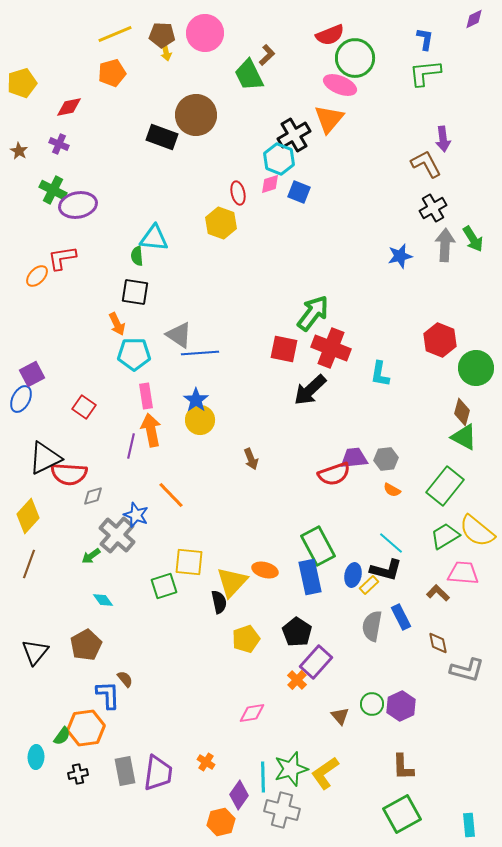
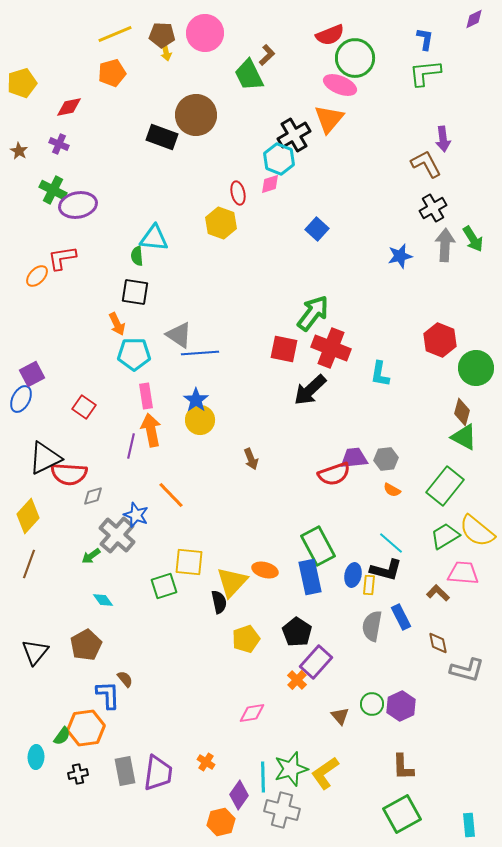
blue square at (299, 192): moved 18 px right, 37 px down; rotated 20 degrees clockwise
yellow rectangle at (369, 585): rotated 42 degrees counterclockwise
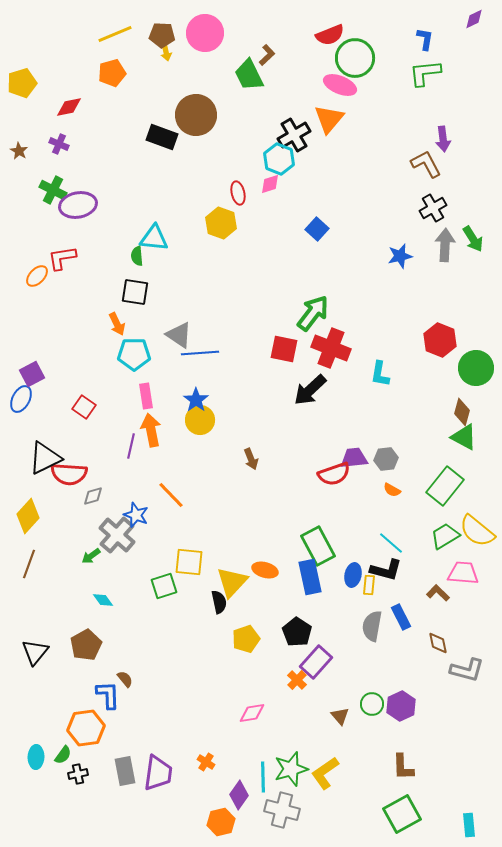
green semicircle at (62, 736): moved 1 px right, 19 px down
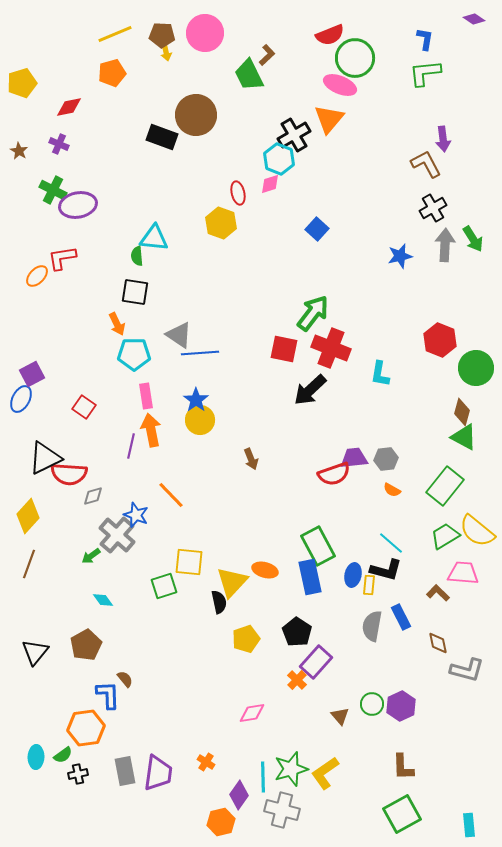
purple diamond at (474, 19): rotated 60 degrees clockwise
green semicircle at (63, 755): rotated 18 degrees clockwise
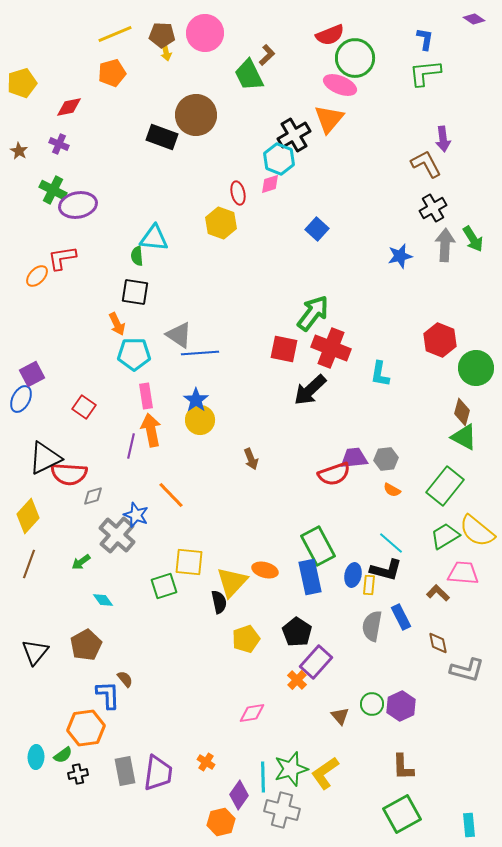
green arrow at (91, 556): moved 10 px left, 6 px down
